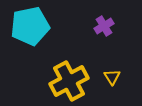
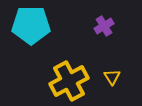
cyan pentagon: moved 1 px right, 1 px up; rotated 12 degrees clockwise
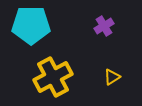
yellow triangle: rotated 30 degrees clockwise
yellow cross: moved 16 px left, 4 px up
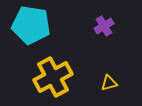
cyan pentagon: rotated 9 degrees clockwise
yellow triangle: moved 3 px left, 6 px down; rotated 18 degrees clockwise
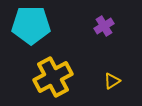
cyan pentagon: rotated 9 degrees counterclockwise
yellow triangle: moved 3 px right, 2 px up; rotated 18 degrees counterclockwise
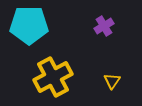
cyan pentagon: moved 2 px left
yellow triangle: rotated 24 degrees counterclockwise
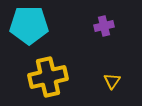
purple cross: rotated 18 degrees clockwise
yellow cross: moved 5 px left; rotated 15 degrees clockwise
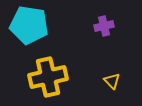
cyan pentagon: rotated 9 degrees clockwise
yellow triangle: rotated 18 degrees counterclockwise
